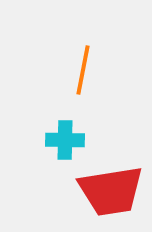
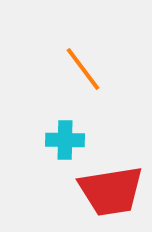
orange line: moved 1 px up; rotated 48 degrees counterclockwise
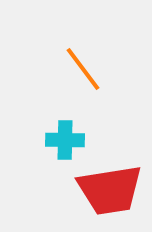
red trapezoid: moved 1 px left, 1 px up
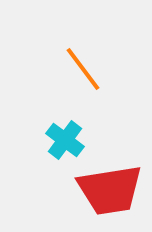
cyan cross: rotated 36 degrees clockwise
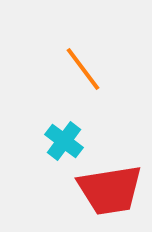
cyan cross: moved 1 px left, 1 px down
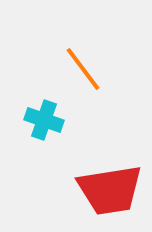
cyan cross: moved 20 px left, 21 px up; rotated 18 degrees counterclockwise
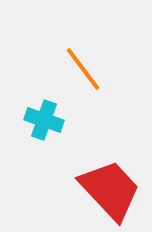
red trapezoid: rotated 124 degrees counterclockwise
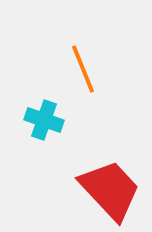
orange line: rotated 15 degrees clockwise
